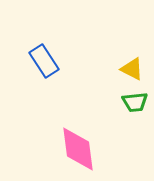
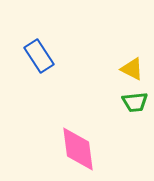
blue rectangle: moved 5 px left, 5 px up
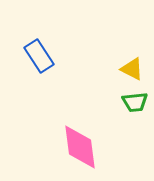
pink diamond: moved 2 px right, 2 px up
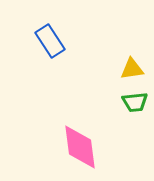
blue rectangle: moved 11 px right, 15 px up
yellow triangle: rotated 35 degrees counterclockwise
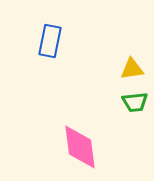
blue rectangle: rotated 44 degrees clockwise
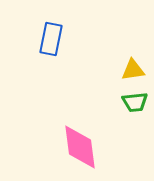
blue rectangle: moved 1 px right, 2 px up
yellow triangle: moved 1 px right, 1 px down
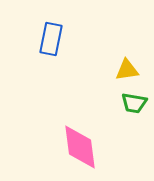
yellow triangle: moved 6 px left
green trapezoid: moved 1 px left, 1 px down; rotated 16 degrees clockwise
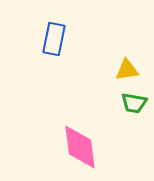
blue rectangle: moved 3 px right
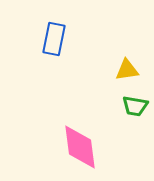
green trapezoid: moved 1 px right, 3 px down
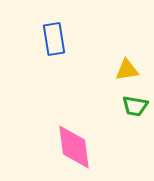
blue rectangle: rotated 20 degrees counterclockwise
pink diamond: moved 6 px left
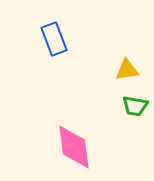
blue rectangle: rotated 12 degrees counterclockwise
